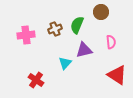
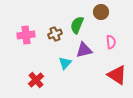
brown cross: moved 5 px down
red cross: rotated 14 degrees clockwise
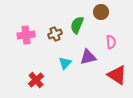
purple triangle: moved 4 px right, 7 px down
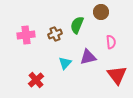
red triangle: rotated 20 degrees clockwise
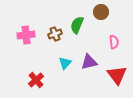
pink semicircle: moved 3 px right
purple triangle: moved 1 px right, 5 px down
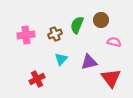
brown circle: moved 8 px down
pink semicircle: rotated 72 degrees counterclockwise
cyan triangle: moved 4 px left, 4 px up
red triangle: moved 6 px left, 3 px down
red cross: moved 1 px right, 1 px up; rotated 14 degrees clockwise
